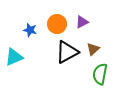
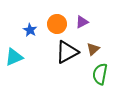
blue star: rotated 16 degrees clockwise
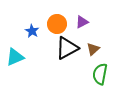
blue star: moved 2 px right, 1 px down
black triangle: moved 4 px up
cyan triangle: moved 1 px right
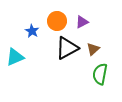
orange circle: moved 3 px up
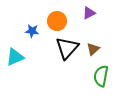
purple triangle: moved 7 px right, 9 px up
blue star: rotated 24 degrees counterclockwise
black triangle: rotated 20 degrees counterclockwise
green semicircle: moved 1 px right, 2 px down
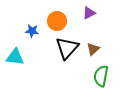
cyan triangle: rotated 30 degrees clockwise
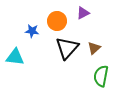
purple triangle: moved 6 px left
brown triangle: moved 1 px right, 1 px up
